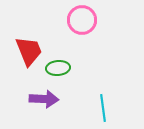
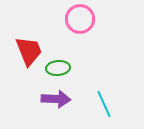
pink circle: moved 2 px left, 1 px up
purple arrow: moved 12 px right
cyan line: moved 1 px right, 4 px up; rotated 16 degrees counterclockwise
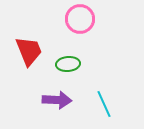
green ellipse: moved 10 px right, 4 px up
purple arrow: moved 1 px right, 1 px down
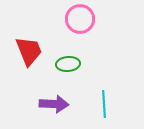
purple arrow: moved 3 px left, 4 px down
cyan line: rotated 20 degrees clockwise
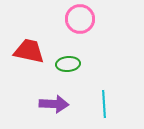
red trapezoid: rotated 56 degrees counterclockwise
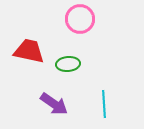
purple arrow: rotated 32 degrees clockwise
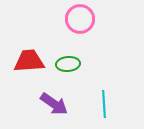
red trapezoid: moved 10 px down; rotated 16 degrees counterclockwise
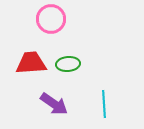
pink circle: moved 29 px left
red trapezoid: moved 2 px right, 2 px down
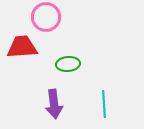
pink circle: moved 5 px left, 2 px up
red trapezoid: moved 9 px left, 16 px up
purple arrow: rotated 48 degrees clockwise
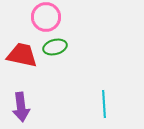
red trapezoid: moved 8 px down; rotated 16 degrees clockwise
green ellipse: moved 13 px left, 17 px up; rotated 10 degrees counterclockwise
purple arrow: moved 33 px left, 3 px down
